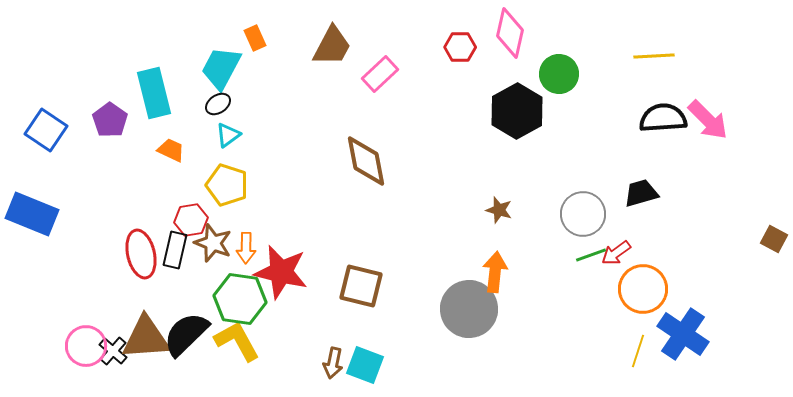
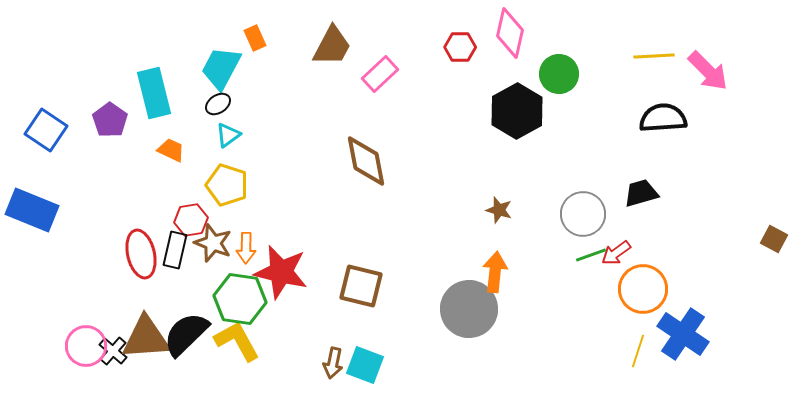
pink arrow at (708, 120): moved 49 px up
blue rectangle at (32, 214): moved 4 px up
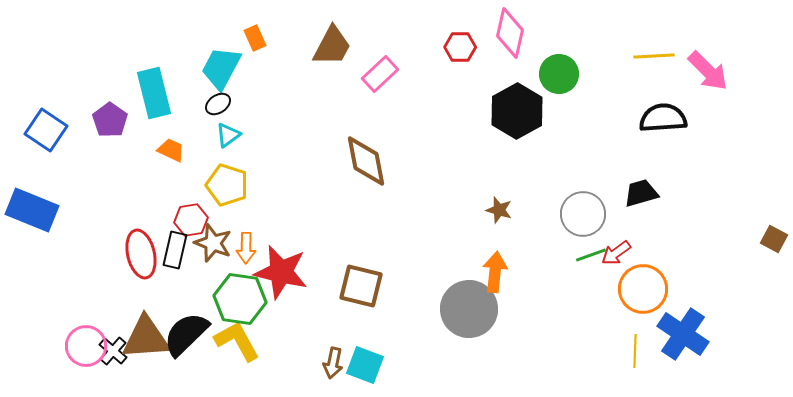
yellow line at (638, 351): moved 3 px left; rotated 16 degrees counterclockwise
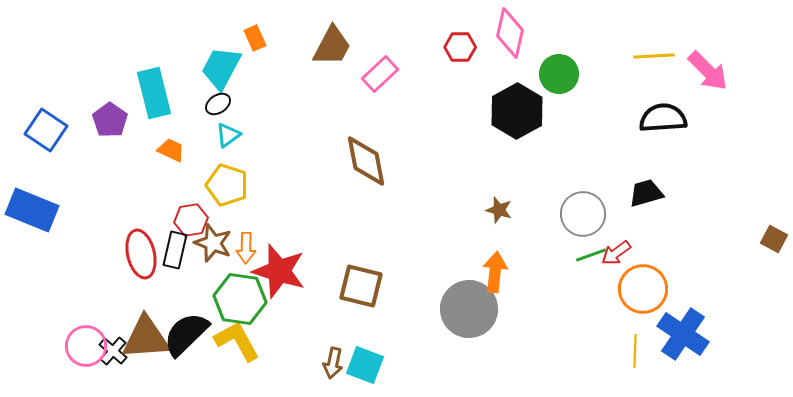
black trapezoid at (641, 193): moved 5 px right
red star at (281, 272): moved 2 px left, 1 px up; rotated 4 degrees clockwise
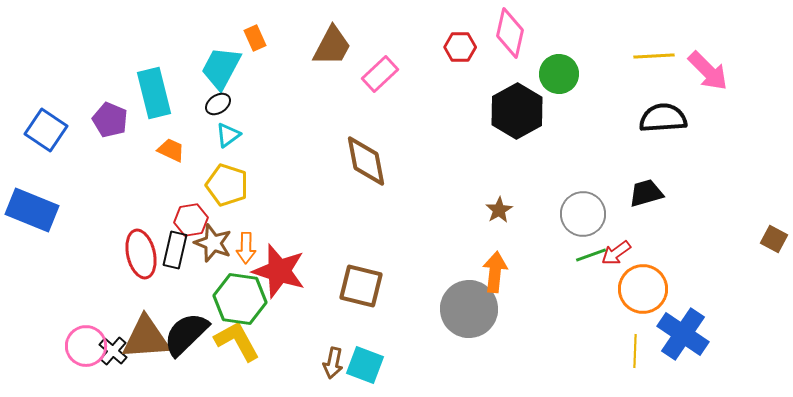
purple pentagon at (110, 120): rotated 12 degrees counterclockwise
brown star at (499, 210): rotated 24 degrees clockwise
